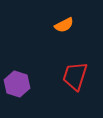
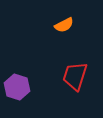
purple hexagon: moved 3 px down
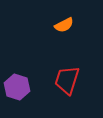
red trapezoid: moved 8 px left, 4 px down
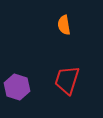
orange semicircle: rotated 108 degrees clockwise
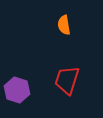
purple hexagon: moved 3 px down
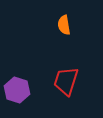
red trapezoid: moved 1 px left, 1 px down
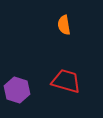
red trapezoid: rotated 88 degrees clockwise
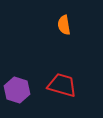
red trapezoid: moved 4 px left, 4 px down
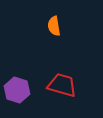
orange semicircle: moved 10 px left, 1 px down
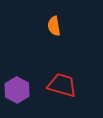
purple hexagon: rotated 10 degrees clockwise
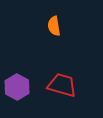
purple hexagon: moved 3 px up
